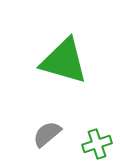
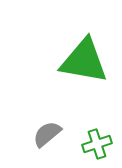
green triangle: moved 20 px right; rotated 6 degrees counterclockwise
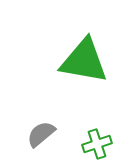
gray semicircle: moved 6 px left
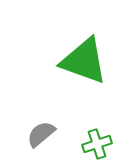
green triangle: rotated 10 degrees clockwise
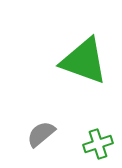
green cross: moved 1 px right
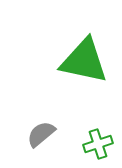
green triangle: rotated 8 degrees counterclockwise
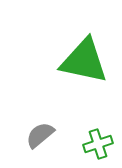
gray semicircle: moved 1 px left, 1 px down
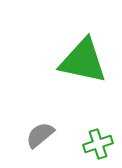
green triangle: moved 1 px left
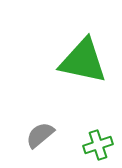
green cross: moved 1 px down
